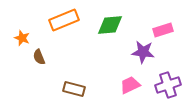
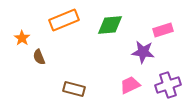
orange star: rotated 14 degrees clockwise
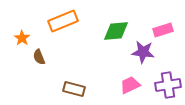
orange rectangle: moved 1 px left, 1 px down
green diamond: moved 6 px right, 6 px down
purple cross: rotated 10 degrees clockwise
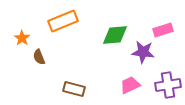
green diamond: moved 1 px left, 4 px down
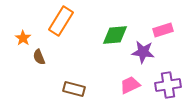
orange rectangle: moved 2 px left; rotated 36 degrees counterclockwise
orange star: moved 1 px right
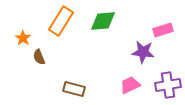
green diamond: moved 12 px left, 14 px up
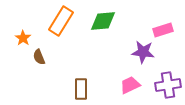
brown rectangle: moved 7 px right; rotated 75 degrees clockwise
